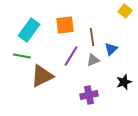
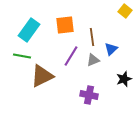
black star: moved 3 px up
purple cross: rotated 24 degrees clockwise
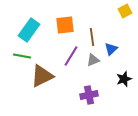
yellow square: rotated 24 degrees clockwise
purple cross: rotated 24 degrees counterclockwise
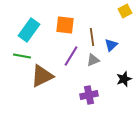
orange square: rotated 12 degrees clockwise
blue triangle: moved 4 px up
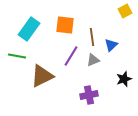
cyan rectangle: moved 1 px up
green line: moved 5 px left
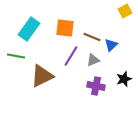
orange square: moved 3 px down
brown line: rotated 60 degrees counterclockwise
green line: moved 1 px left
purple cross: moved 7 px right, 9 px up; rotated 24 degrees clockwise
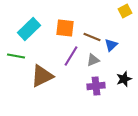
cyan rectangle: rotated 10 degrees clockwise
purple cross: rotated 18 degrees counterclockwise
